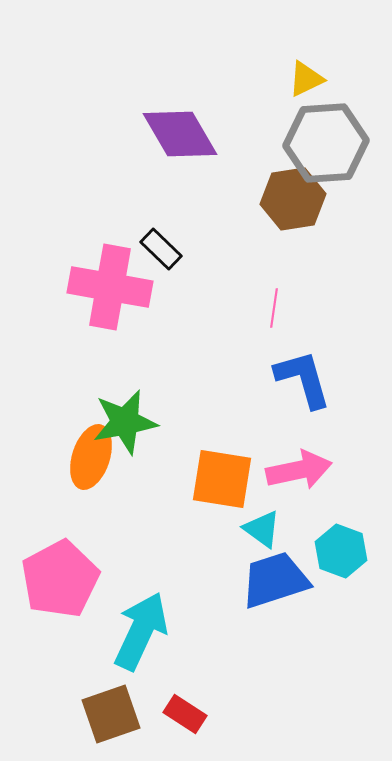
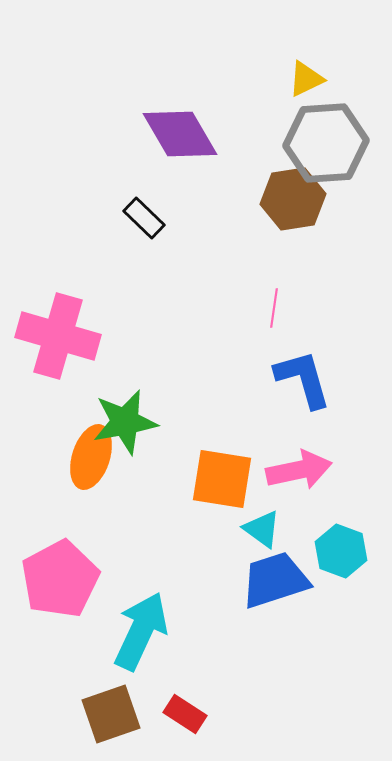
black rectangle: moved 17 px left, 31 px up
pink cross: moved 52 px left, 49 px down; rotated 6 degrees clockwise
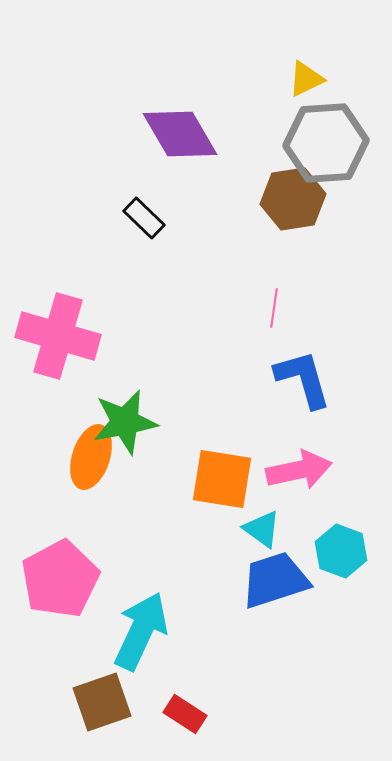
brown square: moved 9 px left, 12 px up
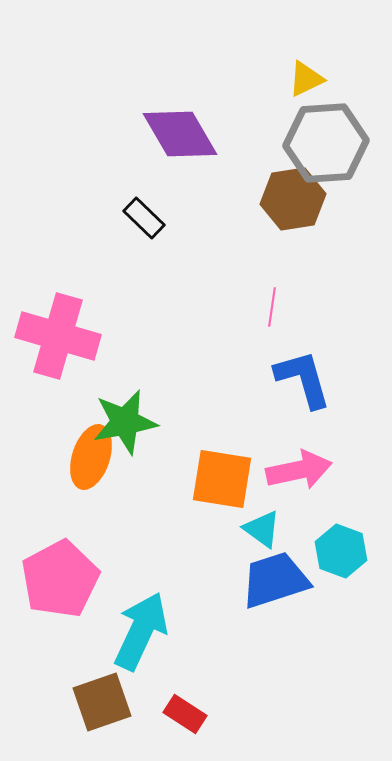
pink line: moved 2 px left, 1 px up
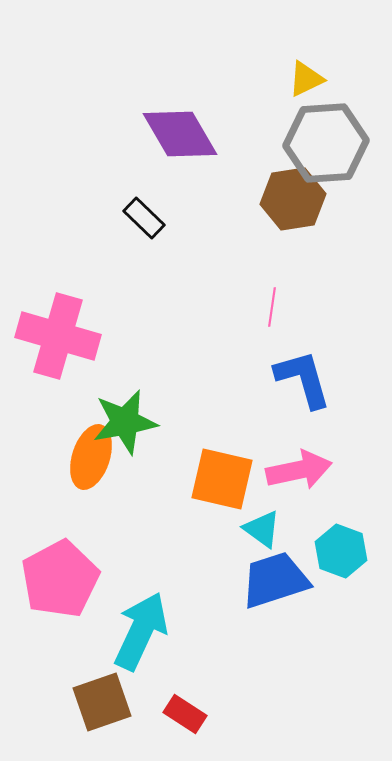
orange square: rotated 4 degrees clockwise
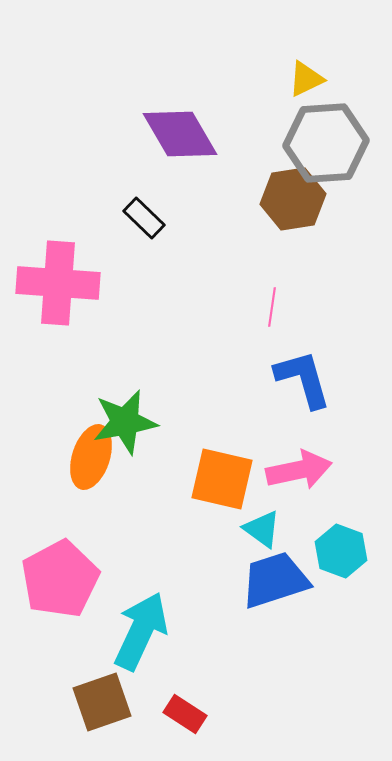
pink cross: moved 53 px up; rotated 12 degrees counterclockwise
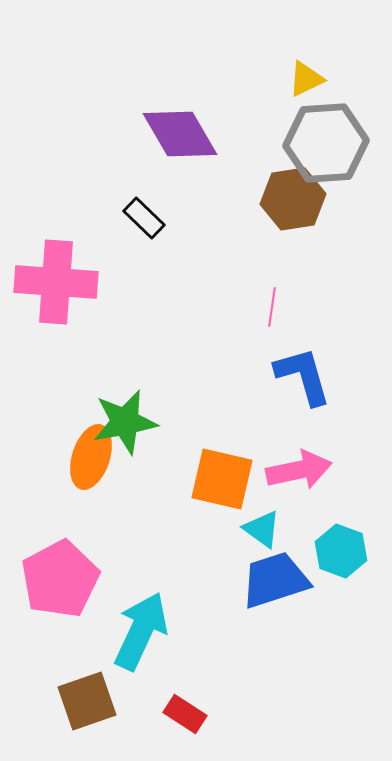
pink cross: moved 2 px left, 1 px up
blue L-shape: moved 3 px up
brown square: moved 15 px left, 1 px up
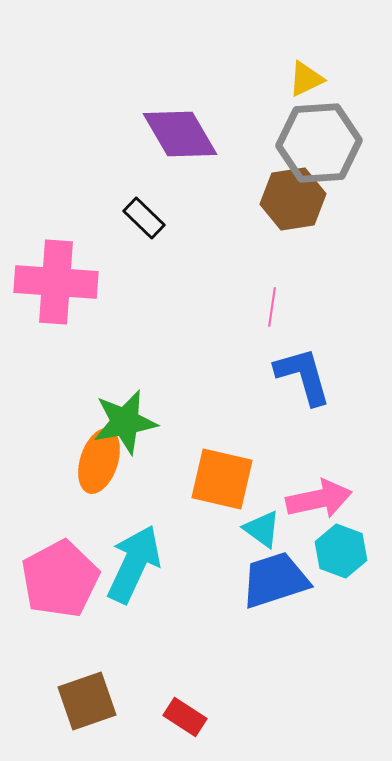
gray hexagon: moved 7 px left
orange ellipse: moved 8 px right, 4 px down
pink arrow: moved 20 px right, 29 px down
cyan arrow: moved 7 px left, 67 px up
red rectangle: moved 3 px down
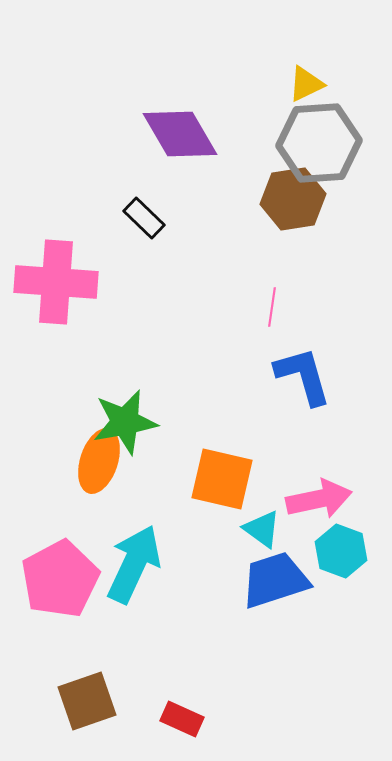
yellow triangle: moved 5 px down
red rectangle: moved 3 px left, 2 px down; rotated 9 degrees counterclockwise
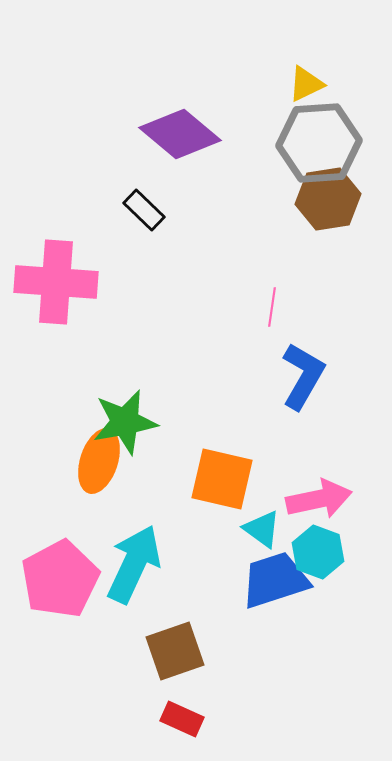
purple diamond: rotated 20 degrees counterclockwise
brown hexagon: moved 35 px right
black rectangle: moved 8 px up
blue L-shape: rotated 46 degrees clockwise
cyan hexagon: moved 23 px left, 1 px down
brown square: moved 88 px right, 50 px up
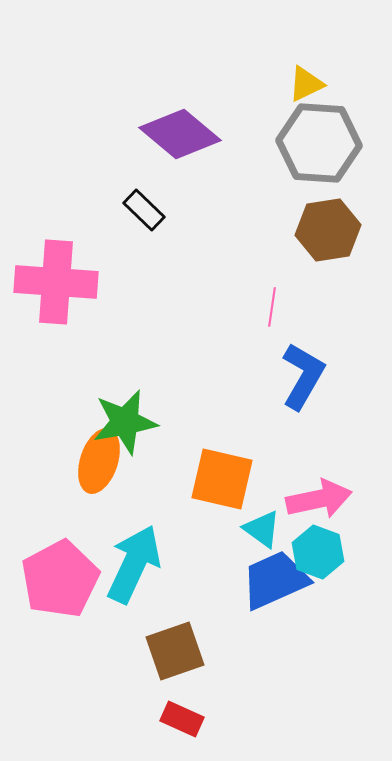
gray hexagon: rotated 8 degrees clockwise
brown hexagon: moved 31 px down
blue trapezoid: rotated 6 degrees counterclockwise
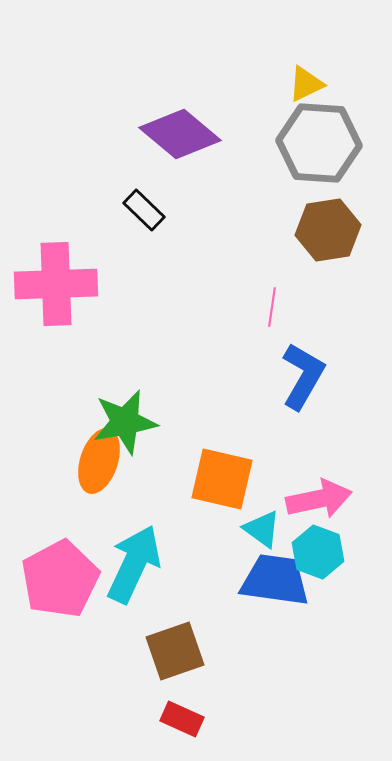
pink cross: moved 2 px down; rotated 6 degrees counterclockwise
blue trapezoid: rotated 32 degrees clockwise
